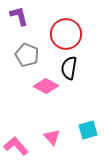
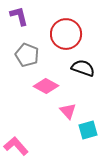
black semicircle: moved 14 px right; rotated 100 degrees clockwise
pink triangle: moved 16 px right, 26 px up
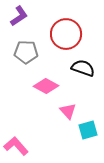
purple L-shape: rotated 70 degrees clockwise
gray pentagon: moved 1 px left, 3 px up; rotated 20 degrees counterclockwise
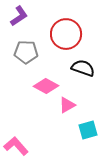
pink triangle: moved 1 px left, 6 px up; rotated 42 degrees clockwise
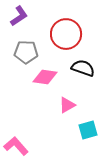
pink diamond: moved 1 px left, 9 px up; rotated 20 degrees counterclockwise
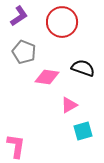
red circle: moved 4 px left, 12 px up
gray pentagon: moved 2 px left; rotated 20 degrees clockwise
pink diamond: moved 2 px right
pink triangle: moved 2 px right
cyan square: moved 5 px left, 1 px down
pink L-shape: rotated 50 degrees clockwise
